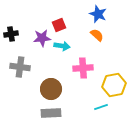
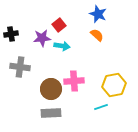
red square: rotated 16 degrees counterclockwise
pink cross: moved 9 px left, 13 px down
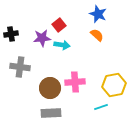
cyan arrow: moved 1 px up
pink cross: moved 1 px right, 1 px down
brown circle: moved 1 px left, 1 px up
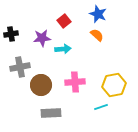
red square: moved 5 px right, 4 px up
cyan arrow: moved 1 px right, 4 px down; rotated 14 degrees counterclockwise
gray cross: rotated 18 degrees counterclockwise
brown circle: moved 9 px left, 3 px up
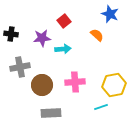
blue star: moved 12 px right
black cross: rotated 16 degrees clockwise
brown circle: moved 1 px right
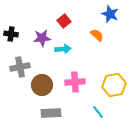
cyan line: moved 3 px left, 5 px down; rotated 72 degrees clockwise
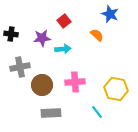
yellow hexagon: moved 2 px right, 4 px down; rotated 20 degrees clockwise
cyan line: moved 1 px left
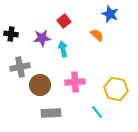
cyan arrow: rotated 98 degrees counterclockwise
brown circle: moved 2 px left
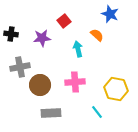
cyan arrow: moved 15 px right
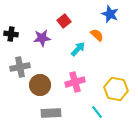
cyan arrow: rotated 56 degrees clockwise
pink cross: rotated 12 degrees counterclockwise
